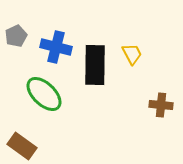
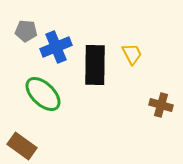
gray pentagon: moved 10 px right, 5 px up; rotated 30 degrees clockwise
blue cross: rotated 36 degrees counterclockwise
green ellipse: moved 1 px left
brown cross: rotated 10 degrees clockwise
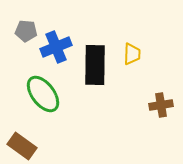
yellow trapezoid: rotated 30 degrees clockwise
green ellipse: rotated 9 degrees clockwise
brown cross: rotated 25 degrees counterclockwise
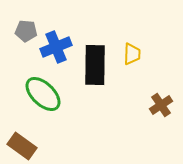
green ellipse: rotated 9 degrees counterclockwise
brown cross: rotated 25 degrees counterclockwise
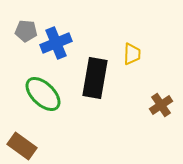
blue cross: moved 4 px up
black rectangle: moved 13 px down; rotated 9 degrees clockwise
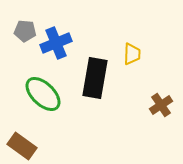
gray pentagon: moved 1 px left
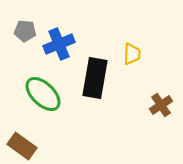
blue cross: moved 3 px right, 1 px down
